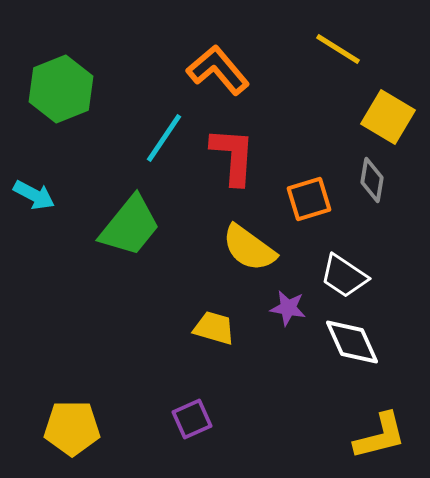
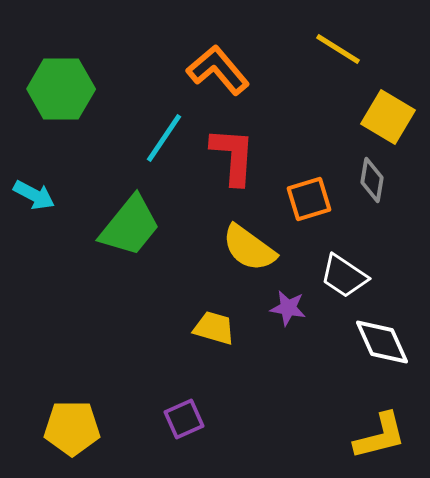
green hexagon: rotated 22 degrees clockwise
white diamond: moved 30 px right
purple square: moved 8 px left
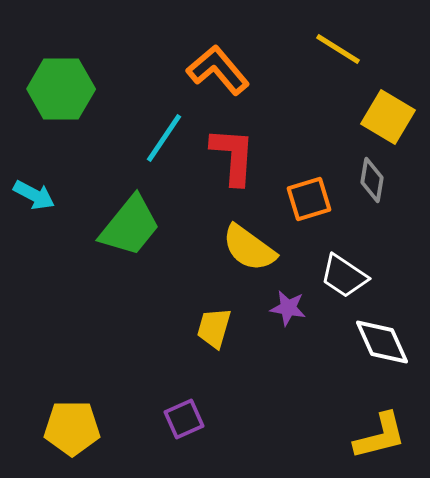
yellow trapezoid: rotated 90 degrees counterclockwise
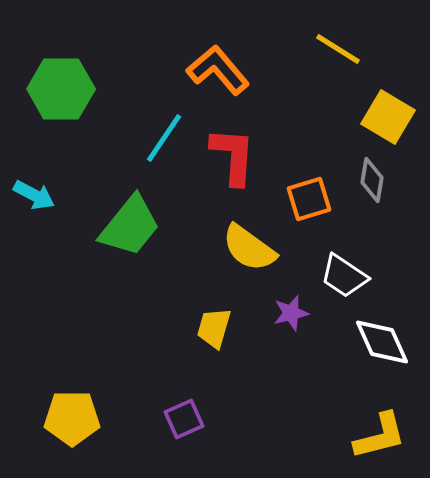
purple star: moved 3 px right, 5 px down; rotated 24 degrees counterclockwise
yellow pentagon: moved 10 px up
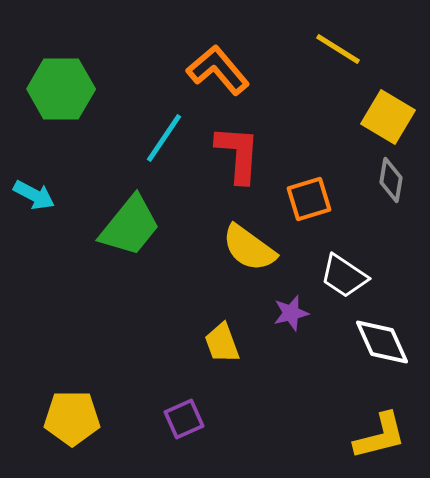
red L-shape: moved 5 px right, 2 px up
gray diamond: moved 19 px right
yellow trapezoid: moved 8 px right, 15 px down; rotated 36 degrees counterclockwise
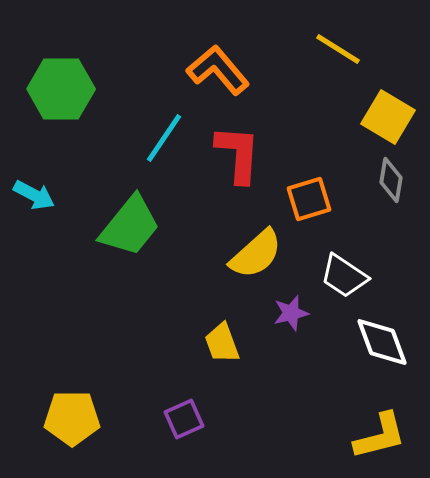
yellow semicircle: moved 7 px right, 6 px down; rotated 78 degrees counterclockwise
white diamond: rotated 4 degrees clockwise
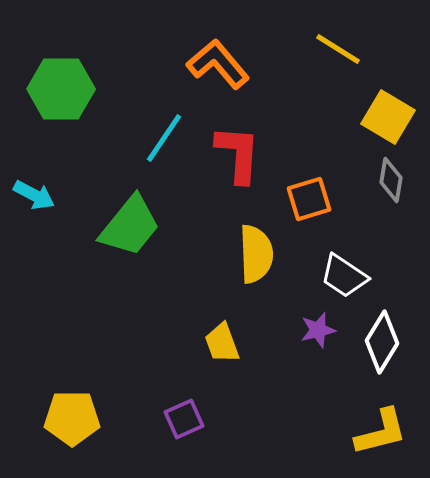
orange L-shape: moved 6 px up
yellow semicircle: rotated 50 degrees counterclockwise
purple star: moved 27 px right, 17 px down
white diamond: rotated 52 degrees clockwise
yellow L-shape: moved 1 px right, 4 px up
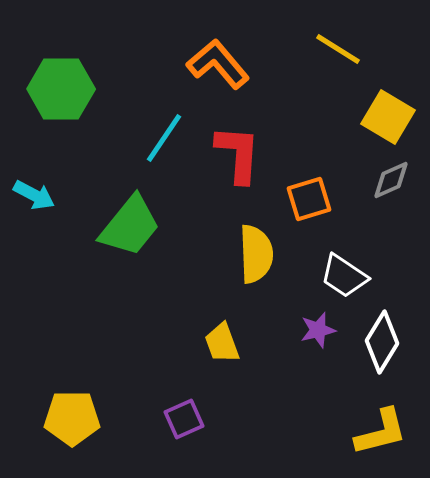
gray diamond: rotated 57 degrees clockwise
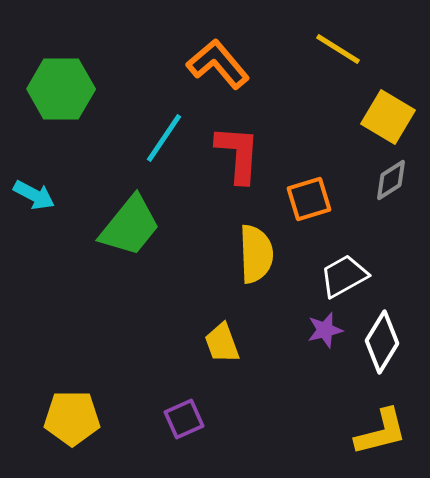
gray diamond: rotated 9 degrees counterclockwise
white trapezoid: rotated 117 degrees clockwise
purple star: moved 7 px right
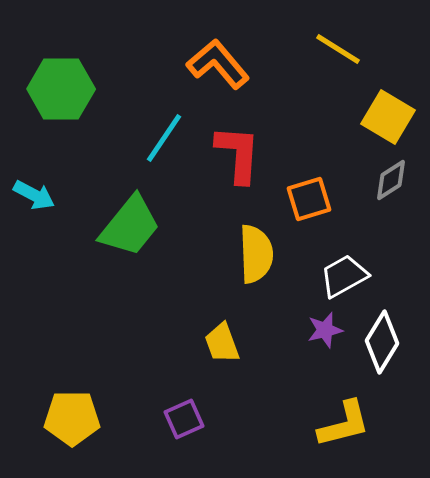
yellow L-shape: moved 37 px left, 8 px up
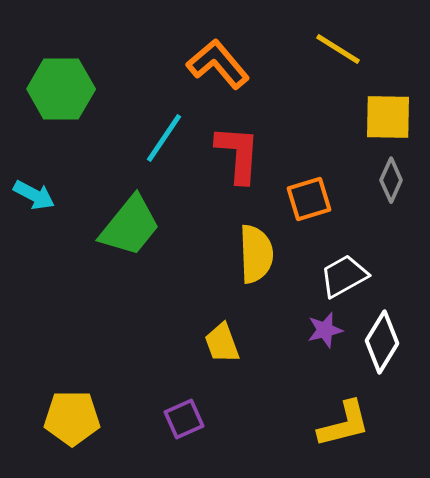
yellow square: rotated 30 degrees counterclockwise
gray diamond: rotated 33 degrees counterclockwise
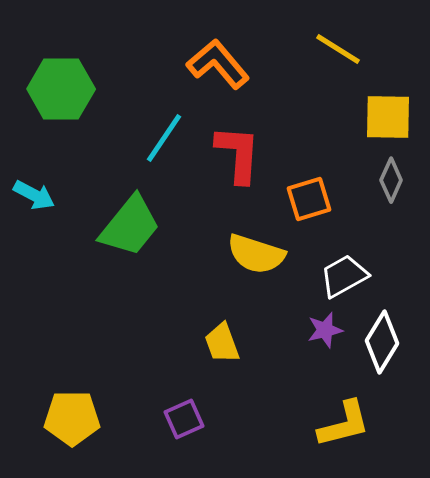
yellow semicircle: rotated 110 degrees clockwise
